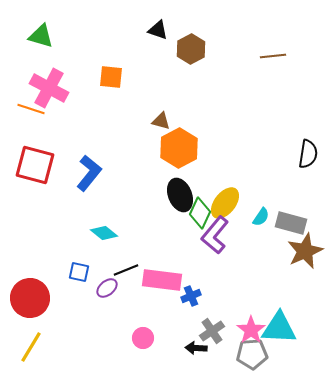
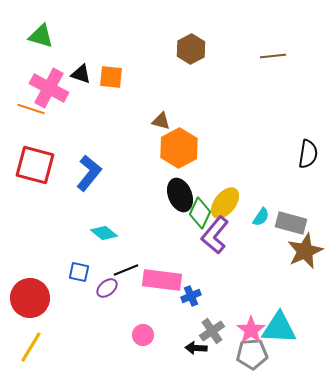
black triangle: moved 77 px left, 44 px down
pink circle: moved 3 px up
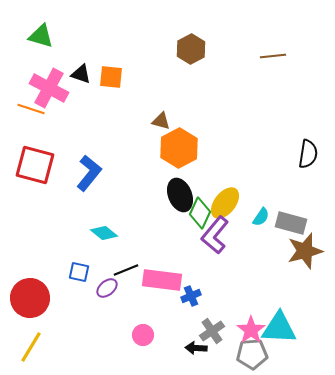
brown star: rotated 9 degrees clockwise
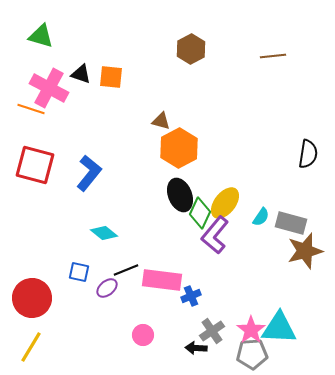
red circle: moved 2 px right
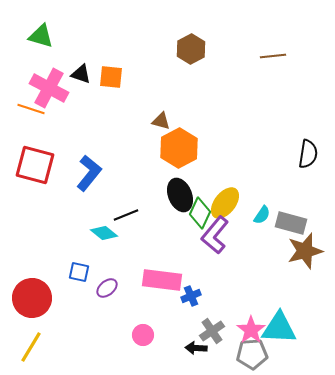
cyan semicircle: moved 1 px right, 2 px up
black line: moved 55 px up
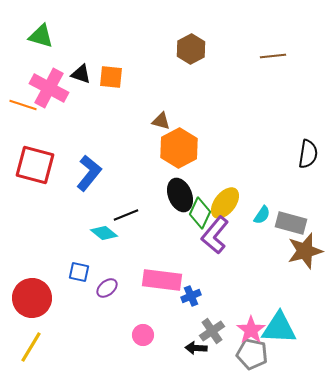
orange line: moved 8 px left, 4 px up
gray pentagon: rotated 16 degrees clockwise
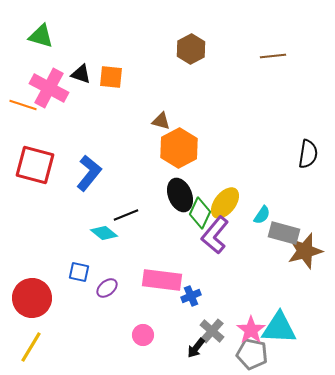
gray rectangle: moved 7 px left, 10 px down
gray cross: rotated 15 degrees counterclockwise
black arrow: rotated 55 degrees counterclockwise
